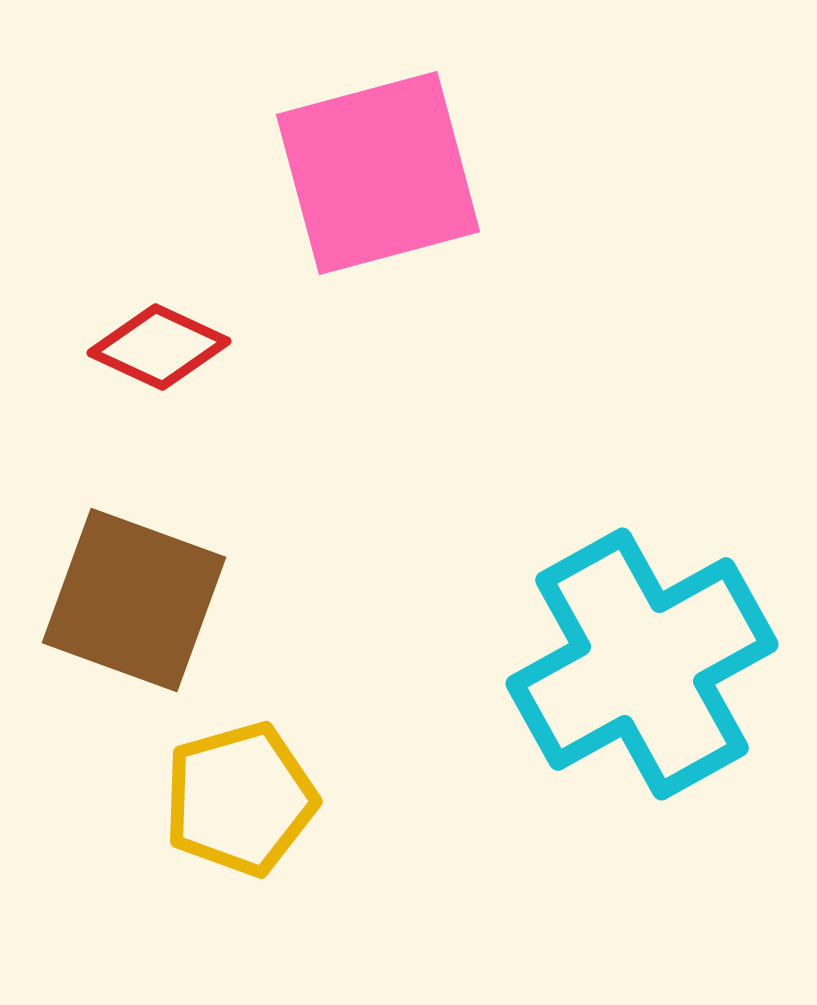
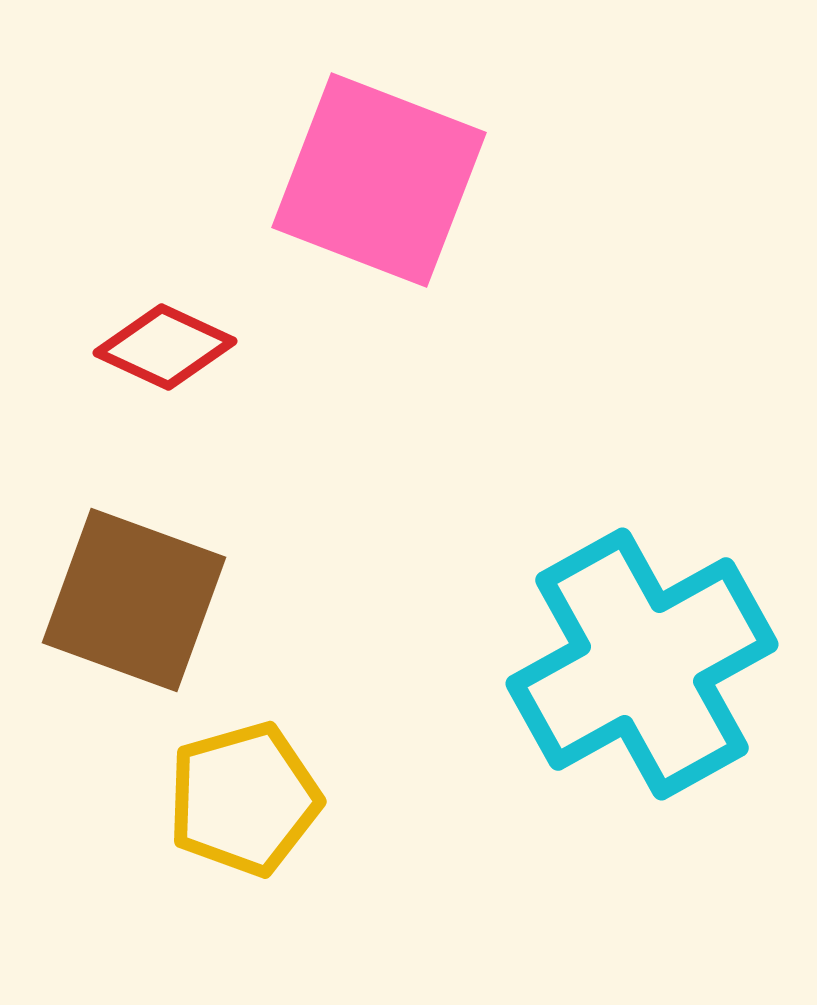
pink square: moved 1 px right, 7 px down; rotated 36 degrees clockwise
red diamond: moved 6 px right
yellow pentagon: moved 4 px right
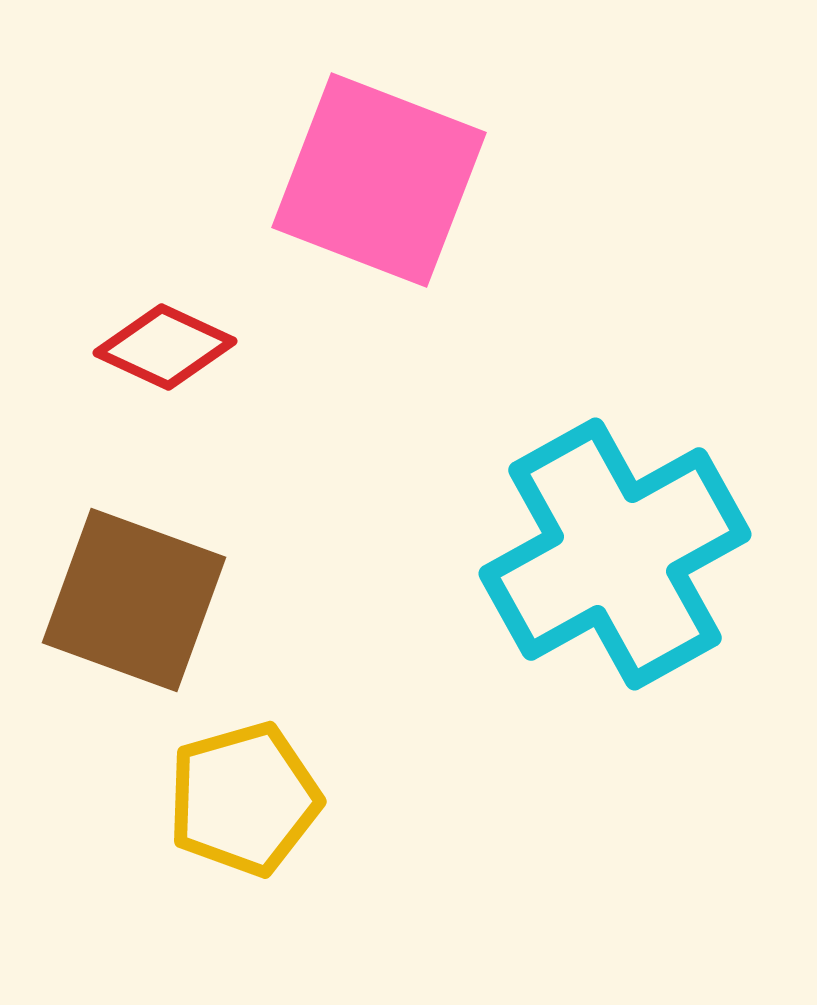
cyan cross: moved 27 px left, 110 px up
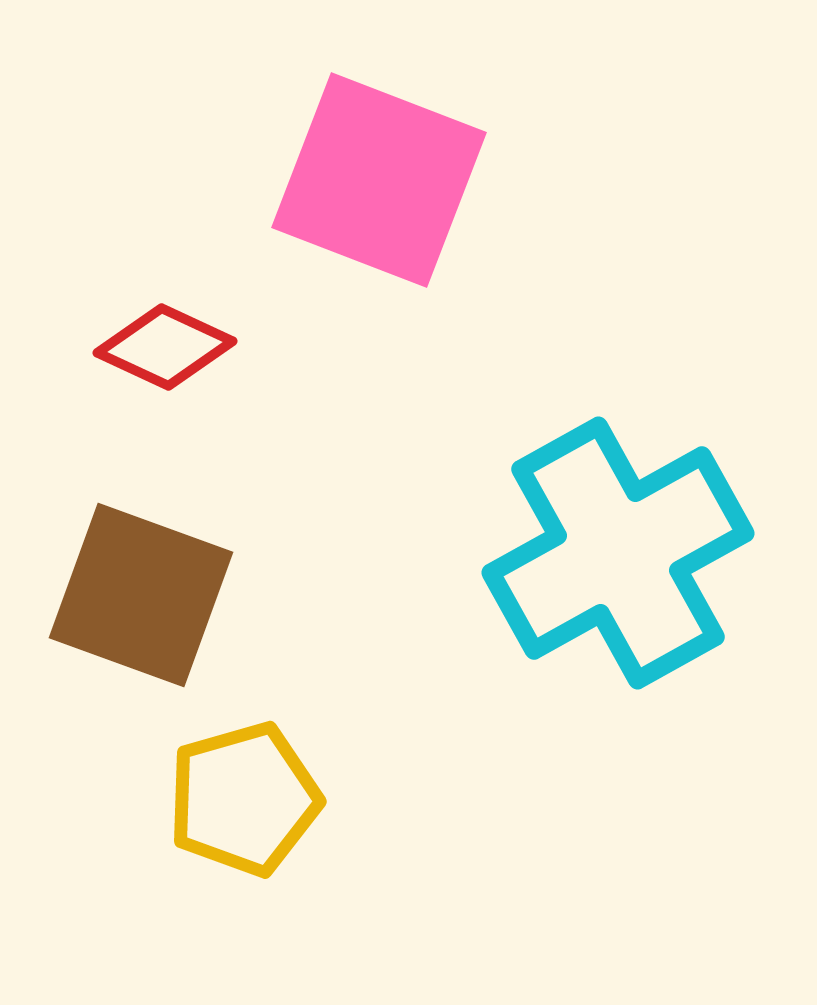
cyan cross: moved 3 px right, 1 px up
brown square: moved 7 px right, 5 px up
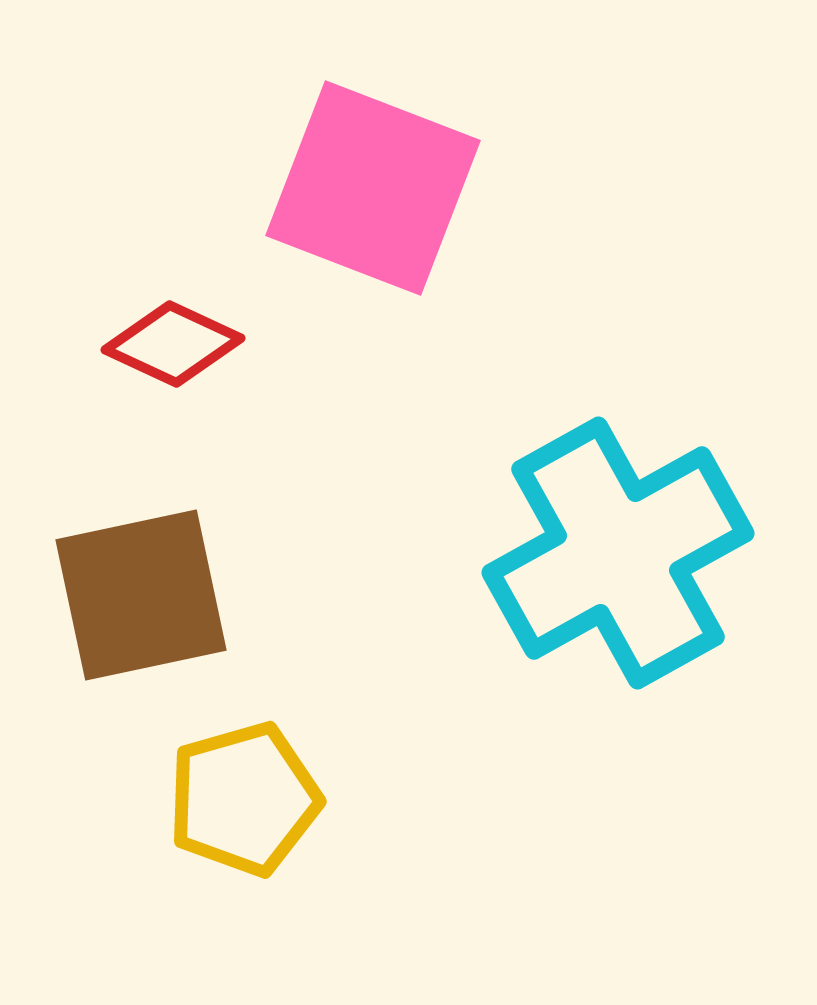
pink square: moved 6 px left, 8 px down
red diamond: moved 8 px right, 3 px up
brown square: rotated 32 degrees counterclockwise
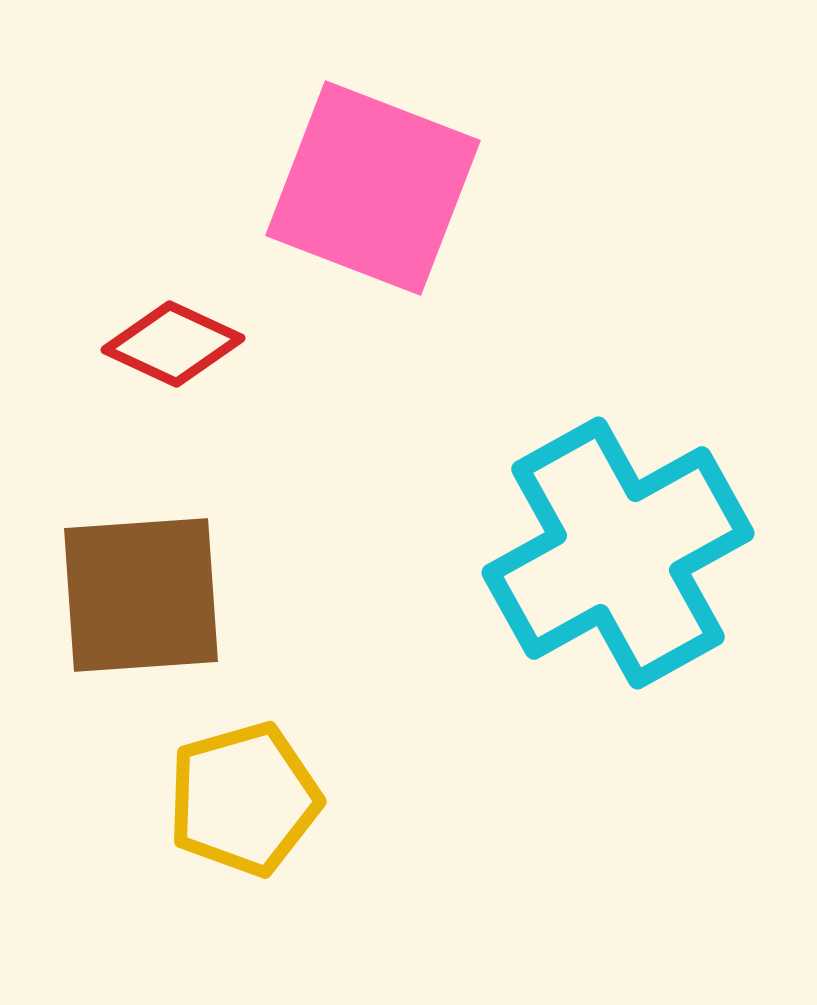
brown square: rotated 8 degrees clockwise
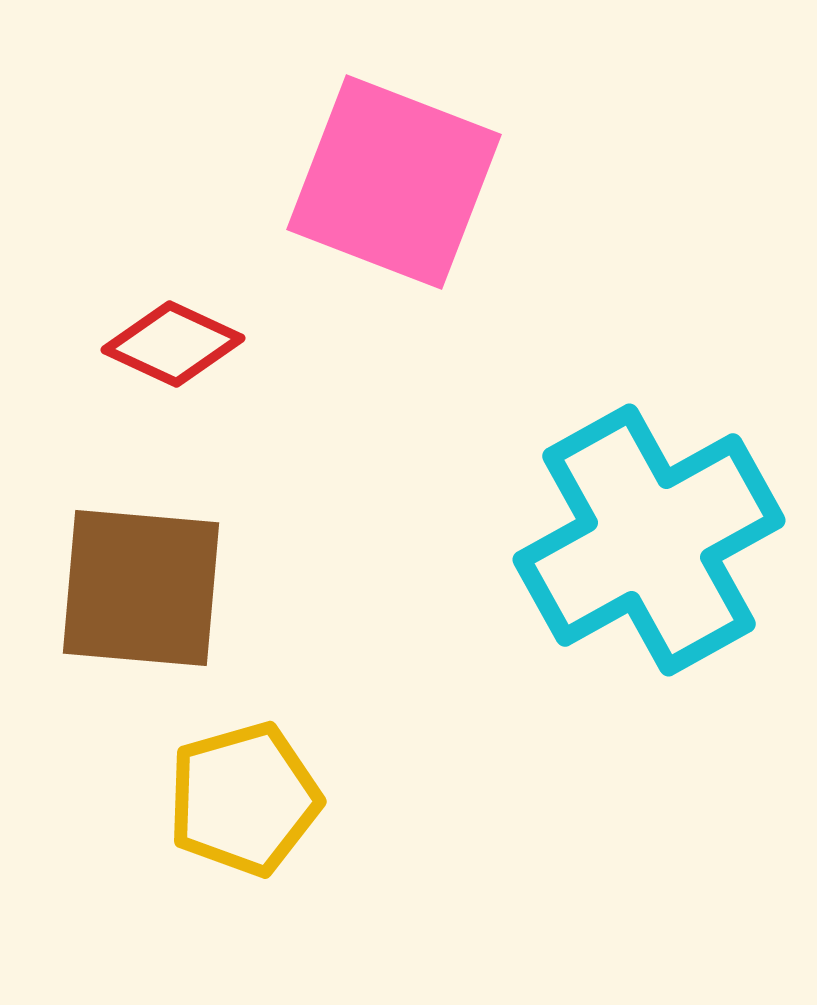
pink square: moved 21 px right, 6 px up
cyan cross: moved 31 px right, 13 px up
brown square: moved 7 px up; rotated 9 degrees clockwise
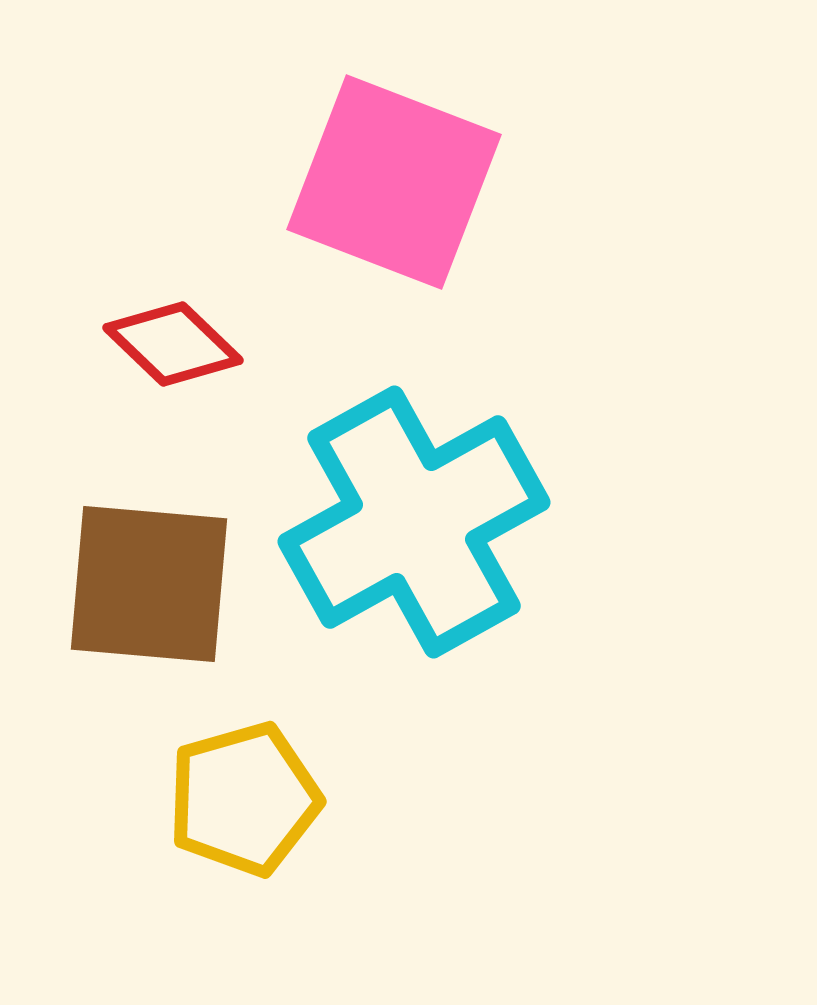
red diamond: rotated 19 degrees clockwise
cyan cross: moved 235 px left, 18 px up
brown square: moved 8 px right, 4 px up
